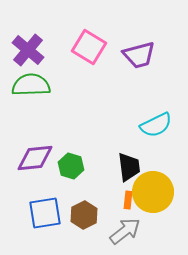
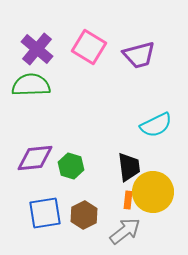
purple cross: moved 9 px right, 1 px up
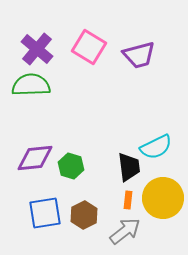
cyan semicircle: moved 22 px down
yellow circle: moved 10 px right, 6 px down
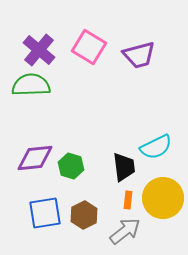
purple cross: moved 2 px right, 1 px down
black trapezoid: moved 5 px left
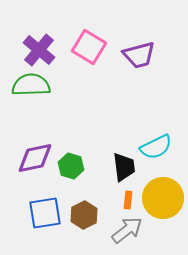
purple diamond: rotated 6 degrees counterclockwise
gray arrow: moved 2 px right, 1 px up
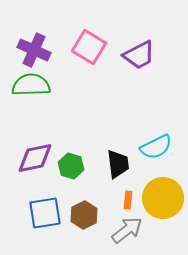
purple cross: moved 5 px left; rotated 16 degrees counterclockwise
purple trapezoid: rotated 12 degrees counterclockwise
black trapezoid: moved 6 px left, 3 px up
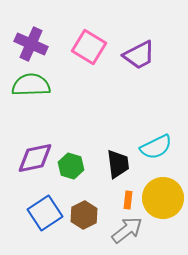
purple cross: moved 3 px left, 6 px up
blue square: rotated 24 degrees counterclockwise
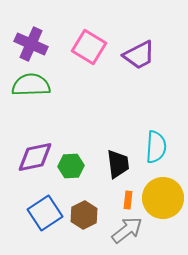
cyan semicircle: rotated 60 degrees counterclockwise
purple diamond: moved 1 px up
green hexagon: rotated 20 degrees counterclockwise
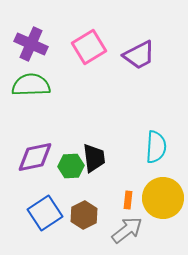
pink square: rotated 28 degrees clockwise
black trapezoid: moved 24 px left, 6 px up
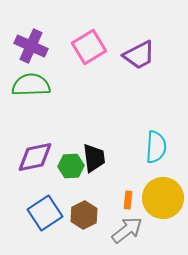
purple cross: moved 2 px down
